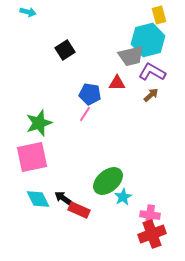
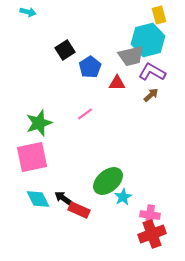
blue pentagon: moved 27 px up; rotated 30 degrees clockwise
pink line: rotated 21 degrees clockwise
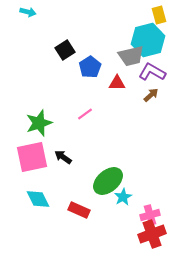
black arrow: moved 41 px up
pink cross: rotated 24 degrees counterclockwise
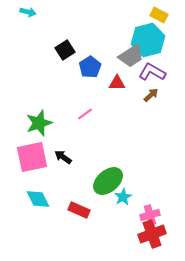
yellow rectangle: rotated 48 degrees counterclockwise
gray trapezoid: rotated 20 degrees counterclockwise
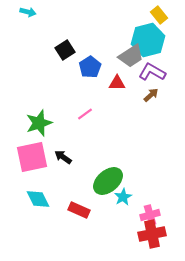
yellow rectangle: rotated 24 degrees clockwise
red cross: rotated 8 degrees clockwise
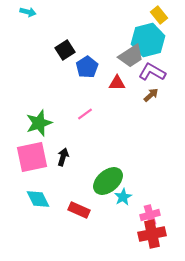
blue pentagon: moved 3 px left
black arrow: rotated 72 degrees clockwise
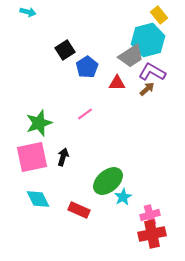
brown arrow: moved 4 px left, 6 px up
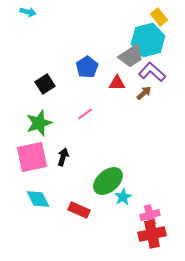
yellow rectangle: moved 2 px down
black square: moved 20 px left, 34 px down
purple L-shape: rotated 12 degrees clockwise
brown arrow: moved 3 px left, 4 px down
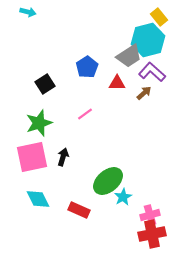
gray trapezoid: moved 2 px left
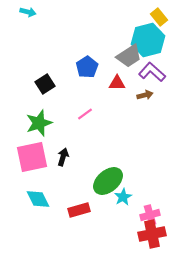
brown arrow: moved 1 px right, 2 px down; rotated 28 degrees clockwise
red rectangle: rotated 40 degrees counterclockwise
